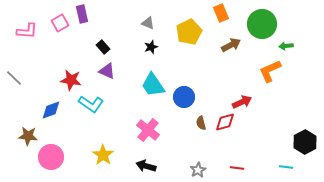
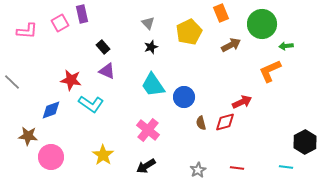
gray triangle: rotated 24 degrees clockwise
gray line: moved 2 px left, 4 px down
black arrow: rotated 48 degrees counterclockwise
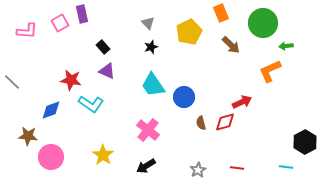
green circle: moved 1 px right, 1 px up
brown arrow: rotated 72 degrees clockwise
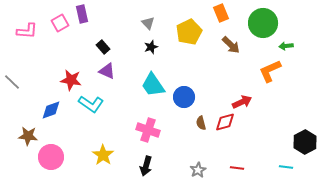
pink cross: rotated 20 degrees counterclockwise
black arrow: rotated 42 degrees counterclockwise
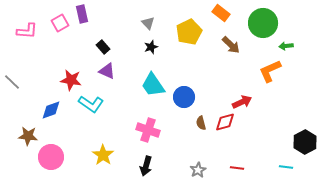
orange rectangle: rotated 30 degrees counterclockwise
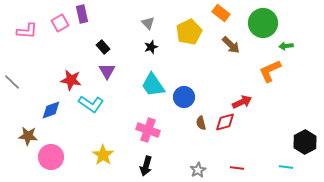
purple triangle: rotated 36 degrees clockwise
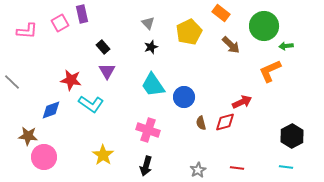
green circle: moved 1 px right, 3 px down
black hexagon: moved 13 px left, 6 px up
pink circle: moved 7 px left
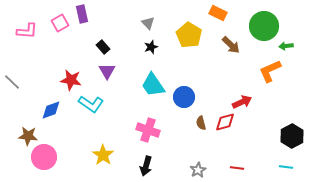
orange rectangle: moved 3 px left; rotated 12 degrees counterclockwise
yellow pentagon: moved 3 px down; rotated 15 degrees counterclockwise
